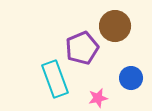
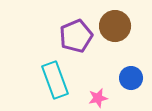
purple pentagon: moved 6 px left, 12 px up
cyan rectangle: moved 1 px down
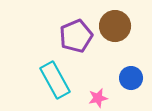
cyan rectangle: rotated 9 degrees counterclockwise
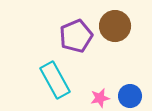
blue circle: moved 1 px left, 18 px down
pink star: moved 2 px right
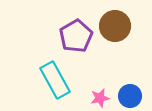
purple pentagon: rotated 8 degrees counterclockwise
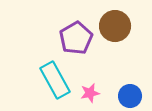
purple pentagon: moved 2 px down
pink star: moved 10 px left, 5 px up
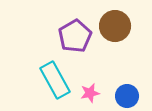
purple pentagon: moved 1 px left, 2 px up
blue circle: moved 3 px left
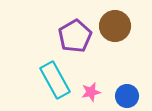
pink star: moved 1 px right, 1 px up
